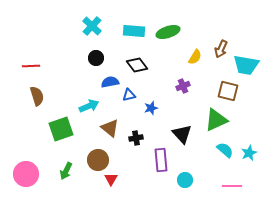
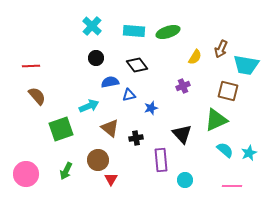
brown semicircle: rotated 24 degrees counterclockwise
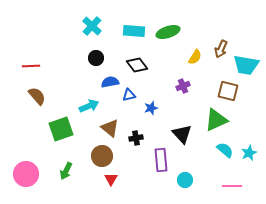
brown circle: moved 4 px right, 4 px up
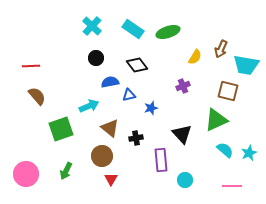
cyan rectangle: moved 1 px left, 2 px up; rotated 30 degrees clockwise
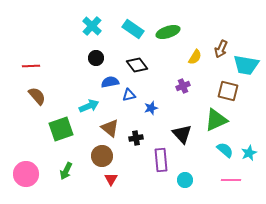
pink line: moved 1 px left, 6 px up
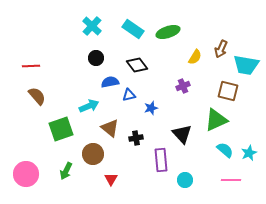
brown circle: moved 9 px left, 2 px up
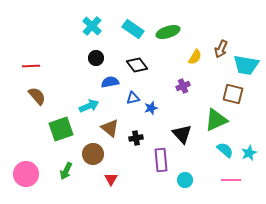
brown square: moved 5 px right, 3 px down
blue triangle: moved 4 px right, 3 px down
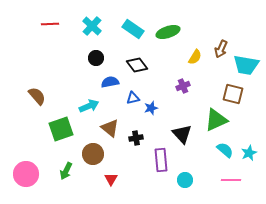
red line: moved 19 px right, 42 px up
